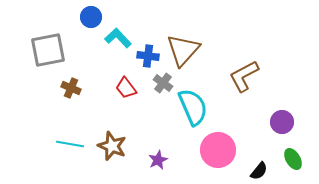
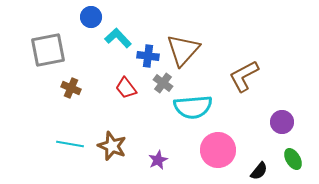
cyan semicircle: rotated 108 degrees clockwise
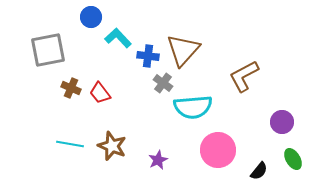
red trapezoid: moved 26 px left, 5 px down
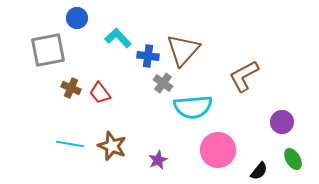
blue circle: moved 14 px left, 1 px down
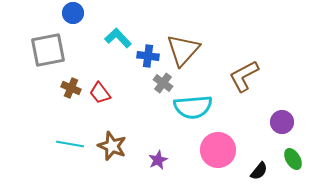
blue circle: moved 4 px left, 5 px up
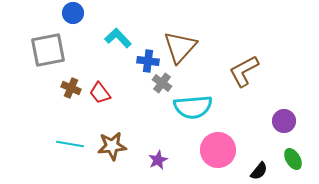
brown triangle: moved 3 px left, 3 px up
blue cross: moved 5 px down
brown L-shape: moved 5 px up
gray cross: moved 1 px left
purple circle: moved 2 px right, 1 px up
brown star: rotated 28 degrees counterclockwise
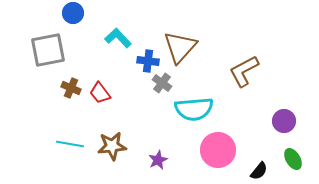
cyan semicircle: moved 1 px right, 2 px down
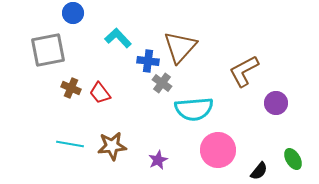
purple circle: moved 8 px left, 18 px up
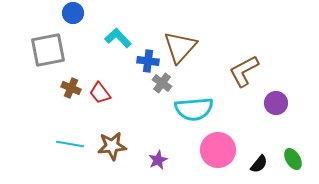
black semicircle: moved 7 px up
